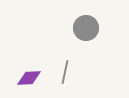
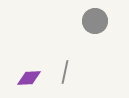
gray circle: moved 9 px right, 7 px up
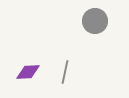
purple diamond: moved 1 px left, 6 px up
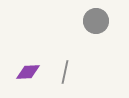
gray circle: moved 1 px right
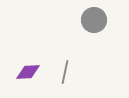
gray circle: moved 2 px left, 1 px up
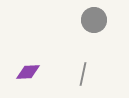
gray line: moved 18 px right, 2 px down
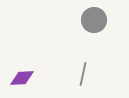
purple diamond: moved 6 px left, 6 px down
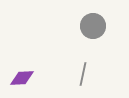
gray circle: moved 1 px left, 6 px down
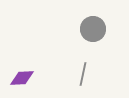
gray circle: moved 3 px down
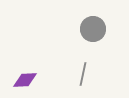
purple diamond: moved 3 px right, 2 px down
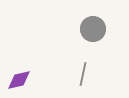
purple diamond: moved 6 px left; rotated 10 degrees counterclockwise
